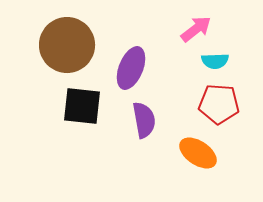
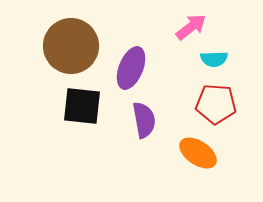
pink arrow: moved 5 px left, 2 px up
brown circle: moved 4 px right, 1 px down
cyan semicircle: moved 1 px left, 2 px up
red pentagon: moved 3 px left
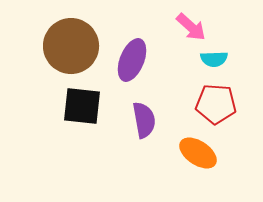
pink arrow: rotated 80 degrees clockwise
purple ellipse: moved 1 px right, 8 px up
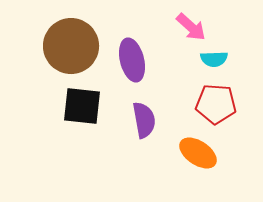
purple ellipse: rotated 36 degrees counterclockwise
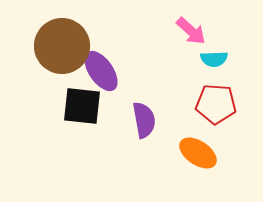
pink arrow: moved 4 px down
brown circle: moved 9 px left
purple ellipse: moved 31 px left, 11 px down; rotated 21 degrees counterclockwise
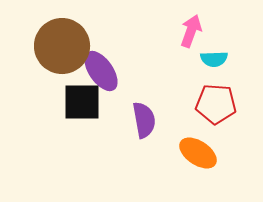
pink arrow: rotated 112 degrees counterclockwise
black square: moved 4 px up; rotated 6 degrees counterclockwise
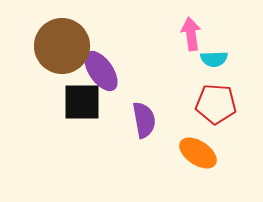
pink arrow: moved 3 px down; rotated 28 degrees counterclockwise
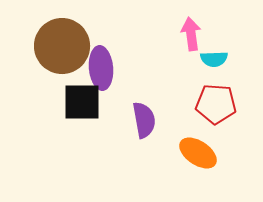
purple ellipse: moved 3 px up; rotated 30 degrees clockwise
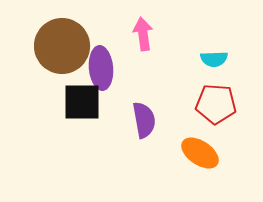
pink arrow: moved 48 px left
orange ellipse: moved 2 px right
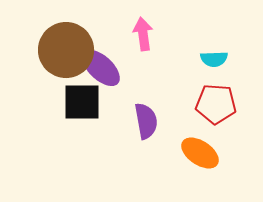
brown circle: moved 4 px right, 4 px down
purple ellipse: rotated 42 degrees counterclockwise
purple semicircle: moved 2 px right, 1 px down
